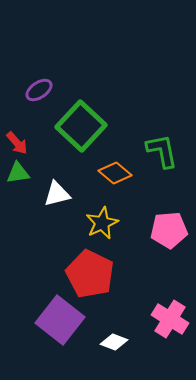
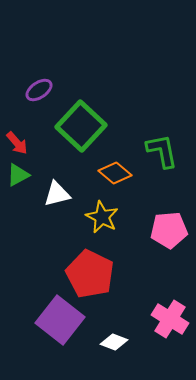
green triangle: moved 2 px down; rotated 20 degrees counterclockwise
yellow star: moved 6 px up; rotated 20 degrees counterclockwise
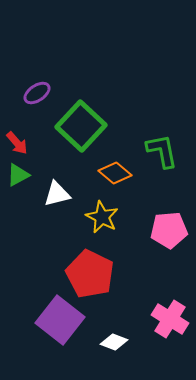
purple ellipse: moved 2 px left, 3 px down
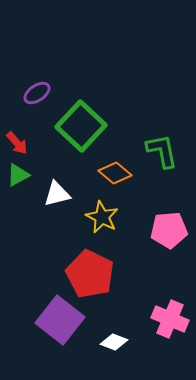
pink cross: rotated 9 degrees counterclockwise
